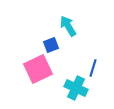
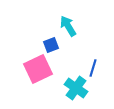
cyan cross: rotated 10 degrees clockwise
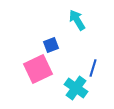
cyan arrow: moved 9 px right, 6 px up
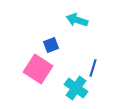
cyan arrow: rotated 40 degrees counterclockwise
pink square: rotated 32 degrees counterclockwise
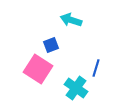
cyan arrow: moved 6 px left
blue line: moved 3 px right
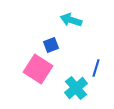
cyan cross: rotated 15 degrees clockwise
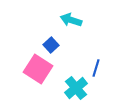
blue square: rotated 21 degrees counterclockwise
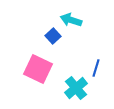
blue square: moved 2 px right, 9 px up
pink square: rotated 8 degrees counterclockwise
